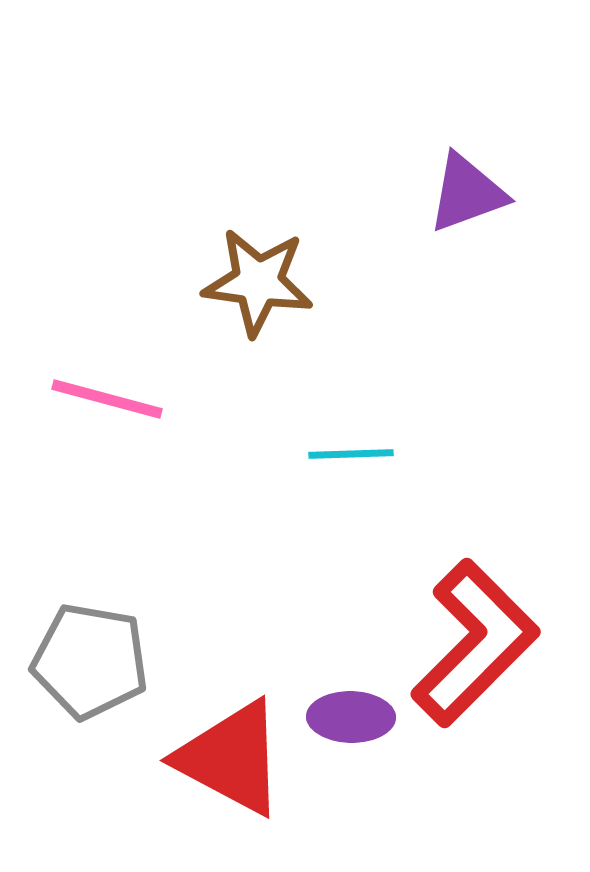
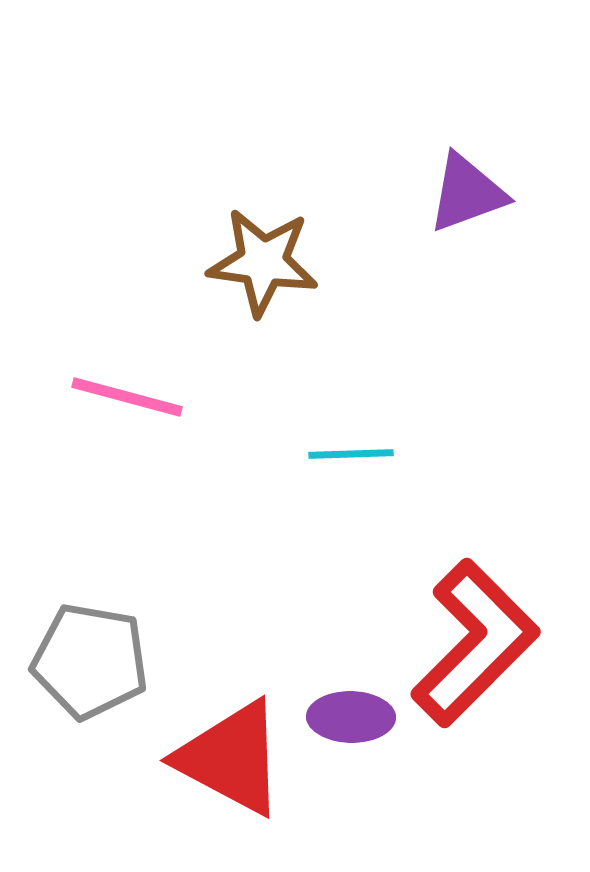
brown star: moved 5 px right, 20 px up
pink line: moved 20 px right, 2 px up
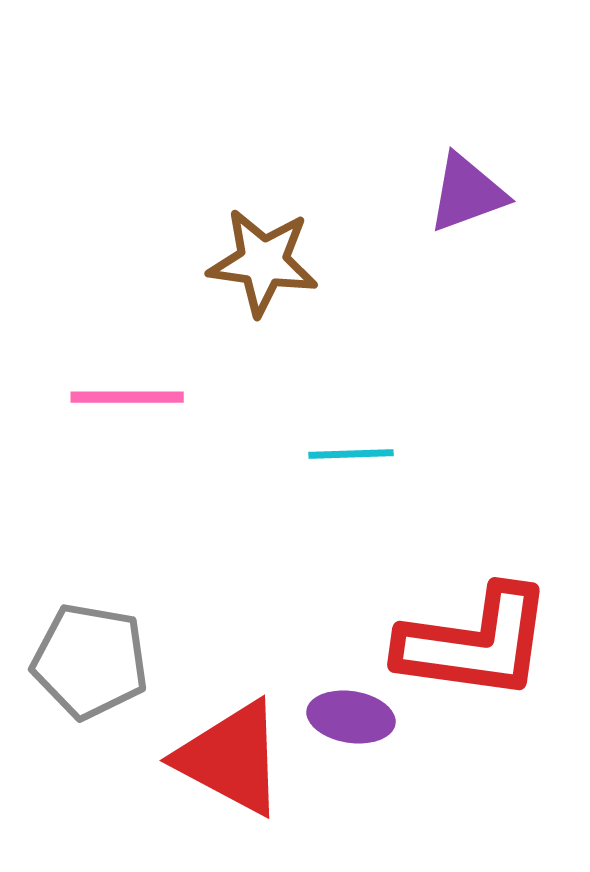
pink line: rotated 15 degrees counterclockwise
red L-shape: rotated 53 degrees clockwise
purple ellipse: rotated 8 degrees clockwise
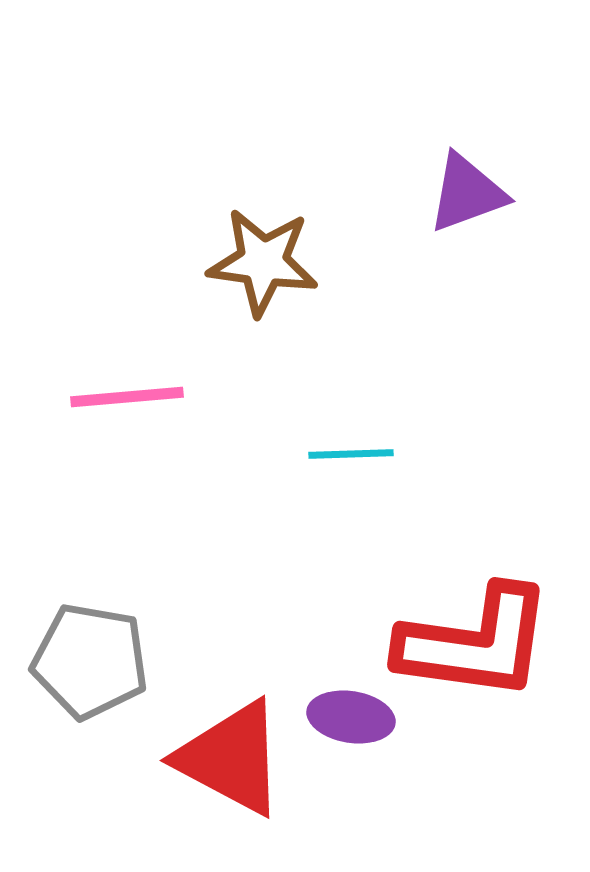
pink line: rotated 5 degrees counterclockwise
